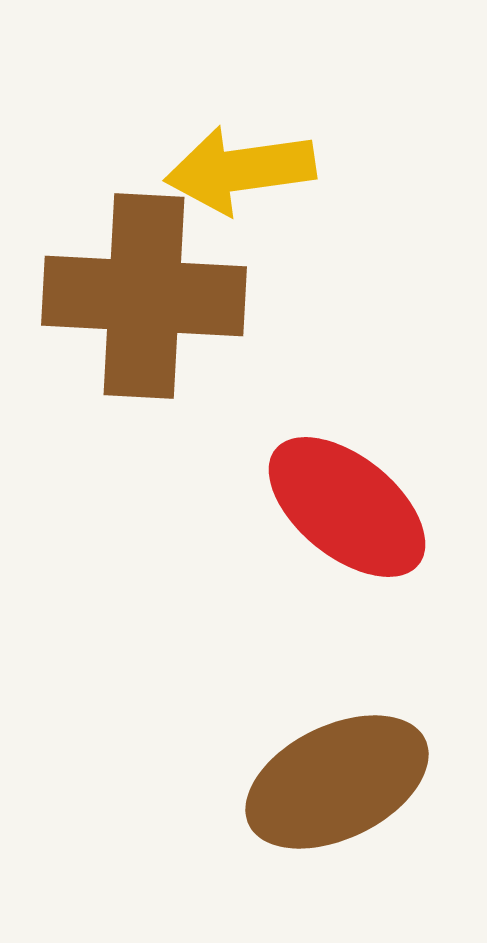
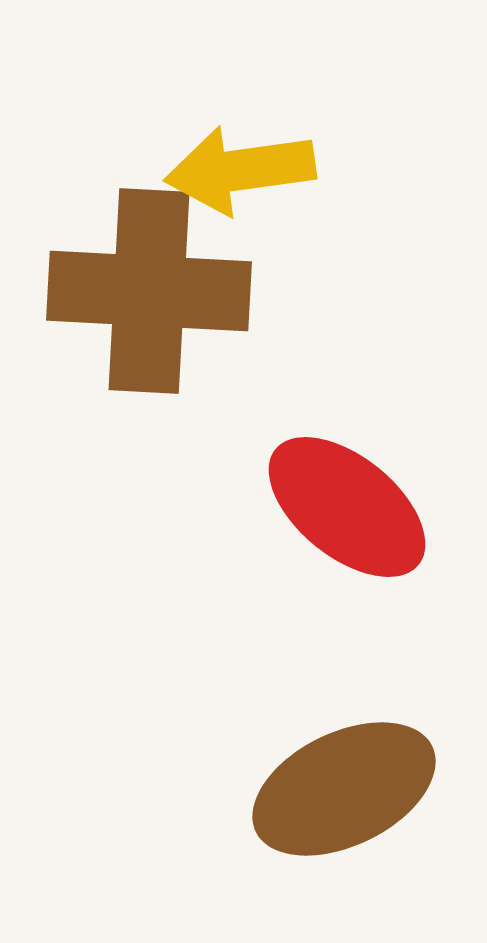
brown cross: moved 5 px right, 5 px up
brown ellipse: moved 7 px right, 7 px down
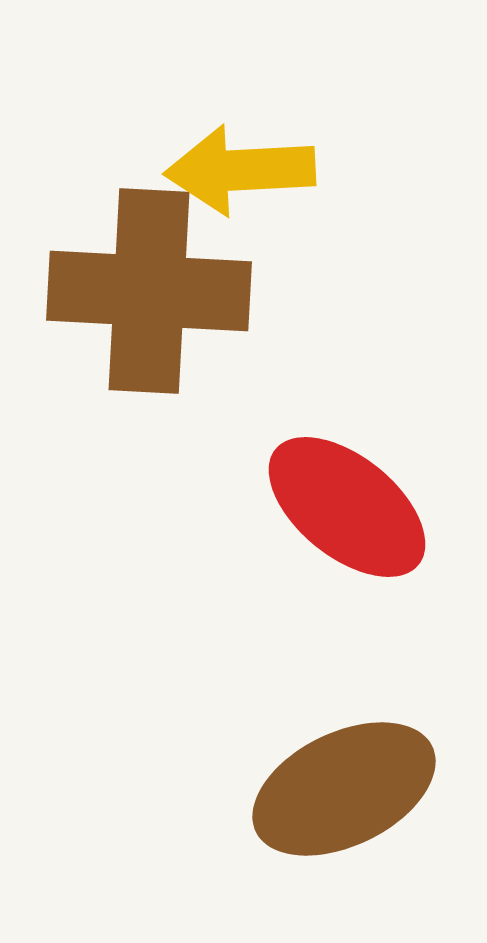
yellow arrow: rotated 5 degrees clockwise
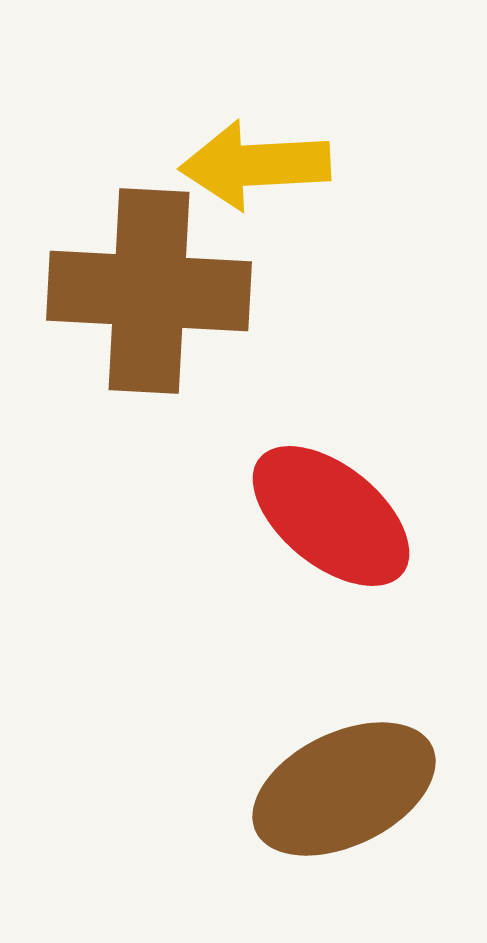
yellow arrow: moved 15 px right, 5 px up
red ellipse: moved 16 px left, 9 px down
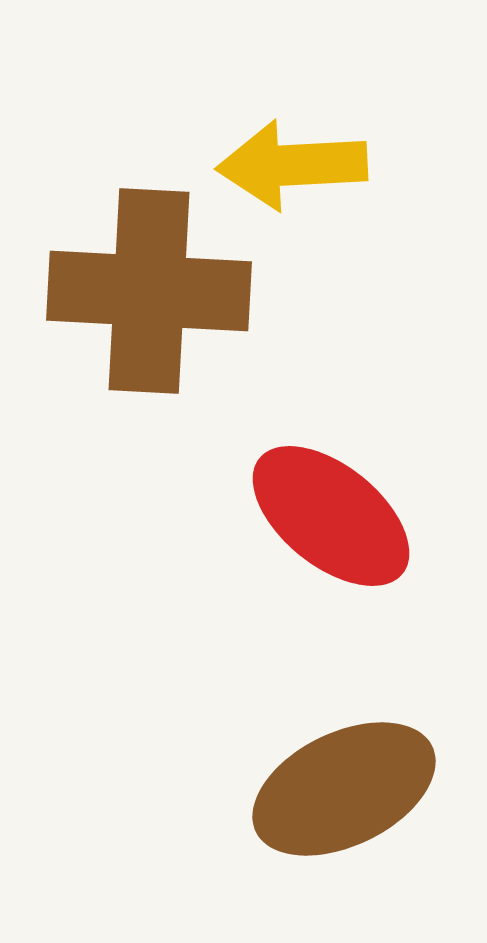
yellow arrow: moved 37 px right
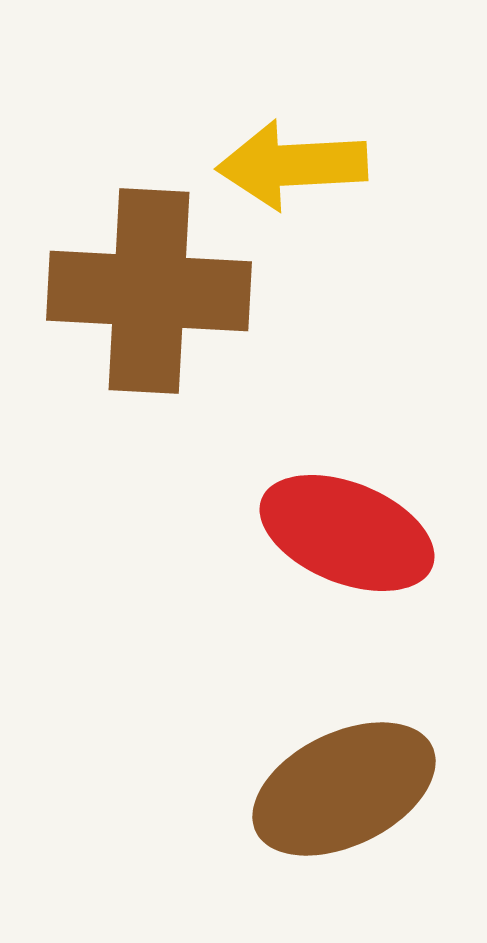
red ellipse: moved 16 px right, 17 px down; rotated 17 degrees counterclockwise
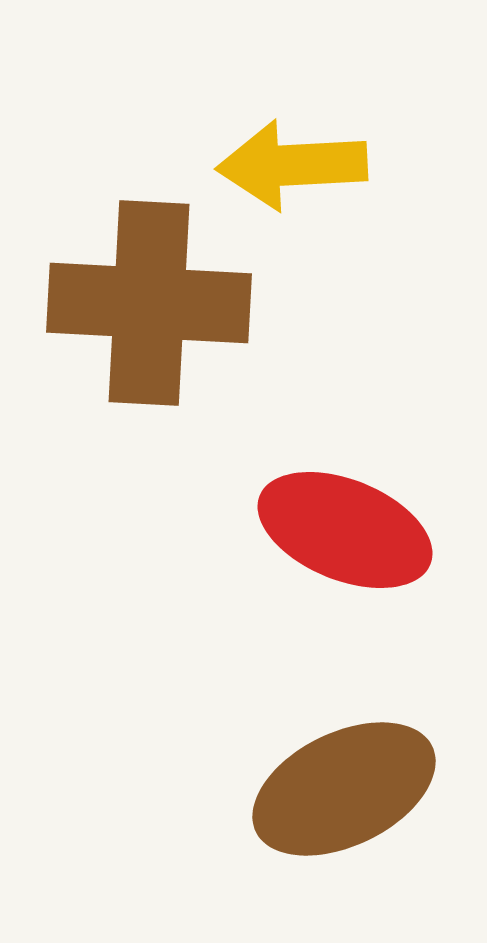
brown cross: moved 12 px down
red ellipse: moved 2 px left, 3 px up
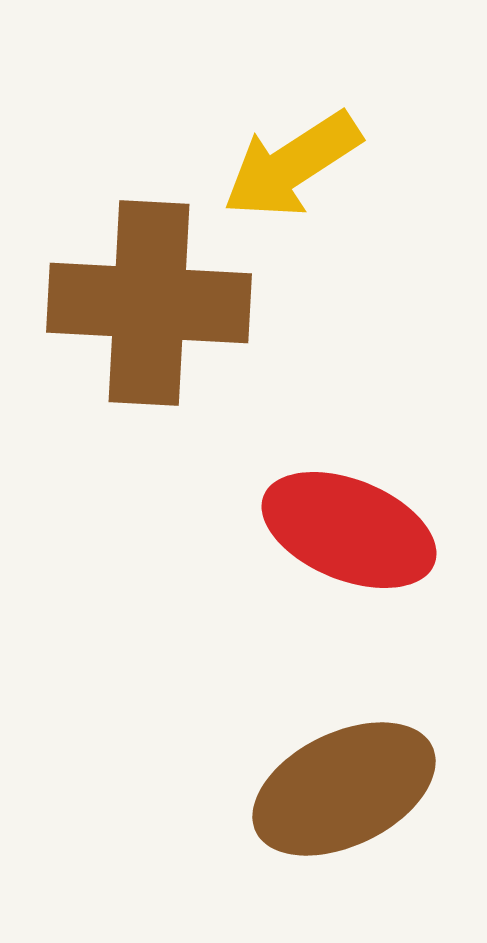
yellow arrow: rotated 30 degrees counterclockwise
red ellipse: moved 4 px right
